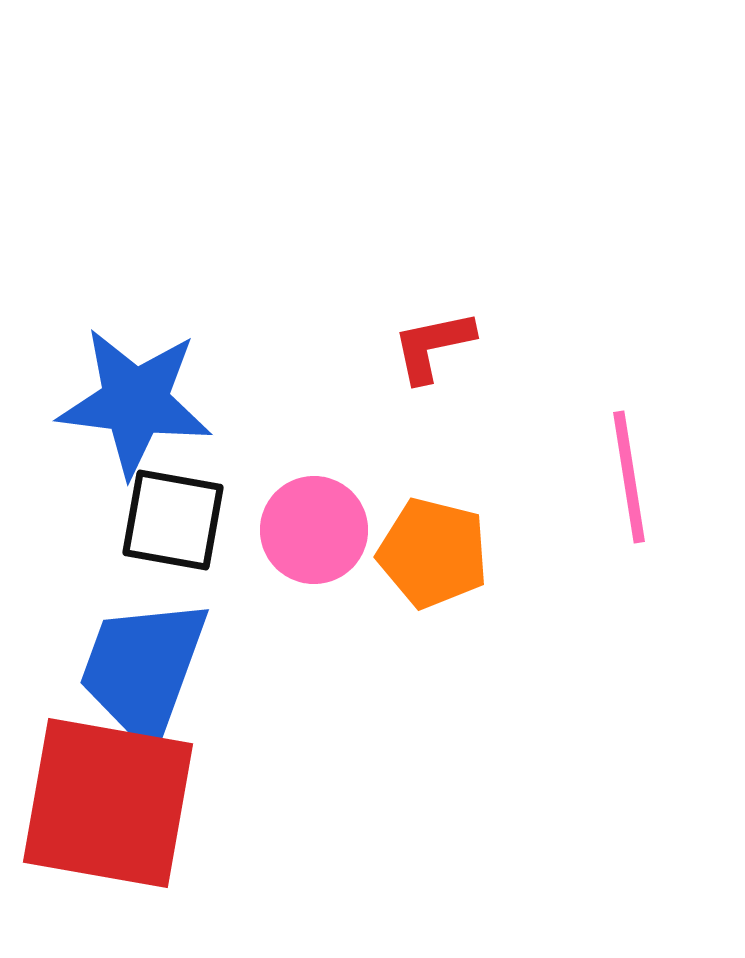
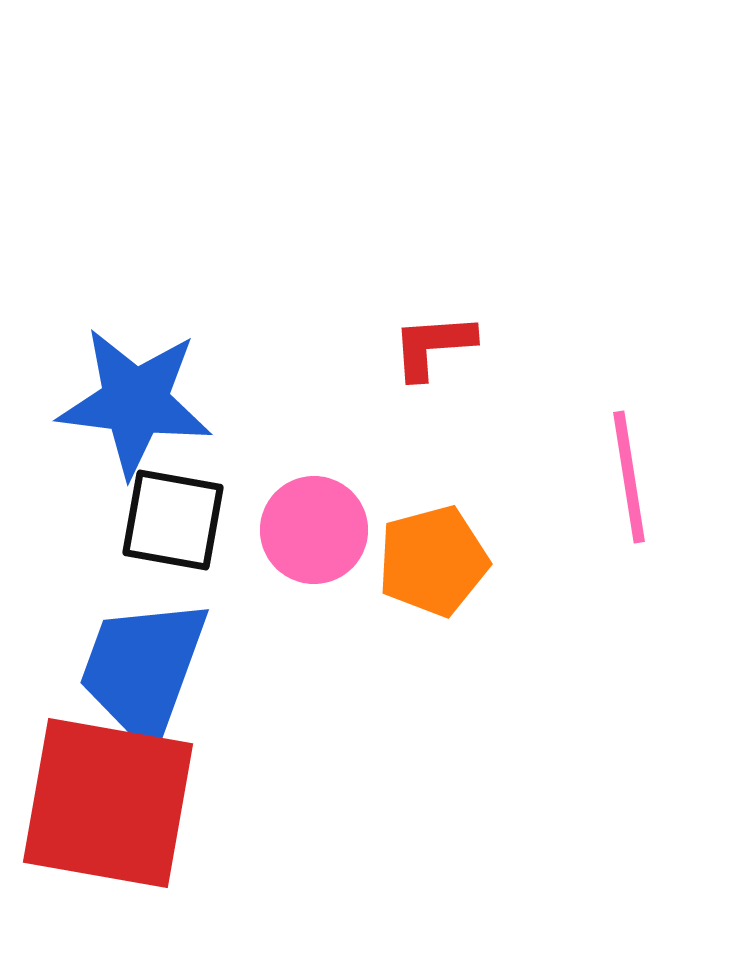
red L-shape: rotated 8 degrees clockwise
orange pentagon: moved 8 px down; rotated 29 degrees counterclockwise
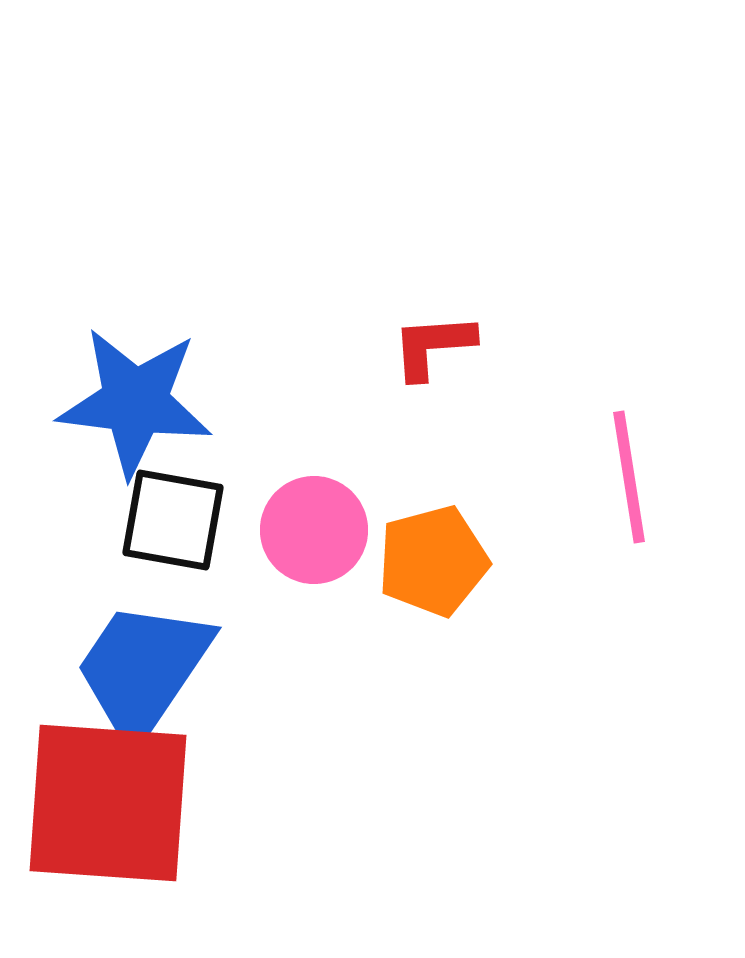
blue trapezoid: rotated 14 degrees clockwise
red square: rotated 6 degrees counterclockwise
